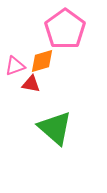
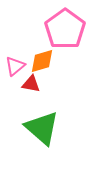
pink triangle: rotated 20 degrees counterclockwise
green triangle: moved 13 px left
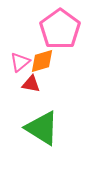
pink pentagon: moved 5 px left
pink triangle: moved 5 px right, 4 px up
green triangle: rotated 9 degrees counterclockwise
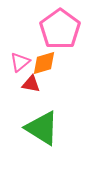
orange diamond: moved 2 px right, 2 px down
